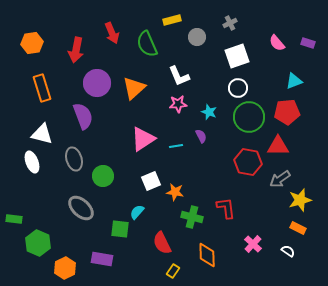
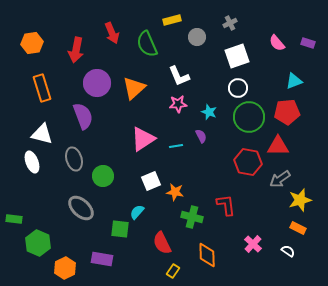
red L-shape at (226, 208): moved 3 px up
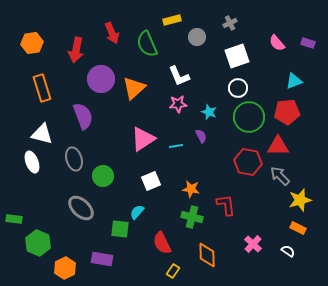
purple circle at (97, 83): moved 4 px right, 4 px up
gray arrow at (280, 179): moved 3 px up; rotated 80 degrees clockwise
orange star at (175, 192): moved 16 px right, 3 px up
